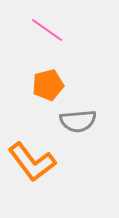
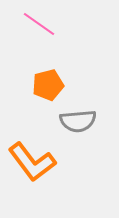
pink line: moved 8 px left, 6 px up
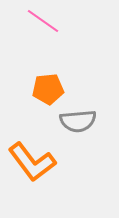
pink line: moved 4 px right, 3 px up
orange pentagon: moved 4 px down; rotated 8 degrees clockwise
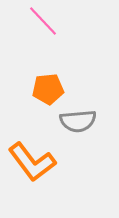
pink line: rotated 12 degrees clockwise
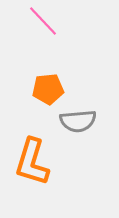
orange L-shape: rotated 54 degrees clockwise
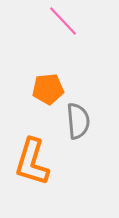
pink line: moved 20 px right
gray semicircle: rotated 90 degrees counterclockwise
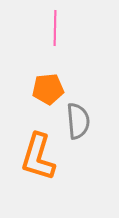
pink line: moved 8 px left, 7 px down; rotated 44 degrees clockwise
orange L-shape: moved 6 px right, 5 px up
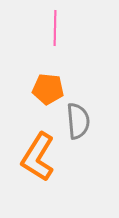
orange pentagon: rotated 12 degrees clockwise
orange L-shape: rotated 15 degrees clockwise
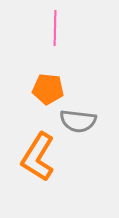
gray semicircle: rotated 102 degrees clockwise
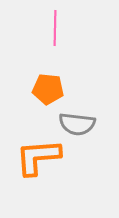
gray semicircle: moved 1 px left, 3 px down
orange L-shape: rotated 54 degrees clockwise
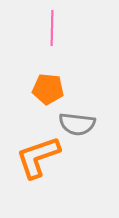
pink line: moved 3 px left
orange L-shape: rotated 15 degrees counterclockwise
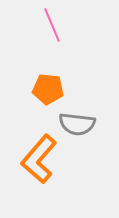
pink line: moved 3 px up; rotated 24 degrees counterclockwise
orange L-shape: moved 1 px right, 2 px down; rotated 30 degrees counterclockwise
